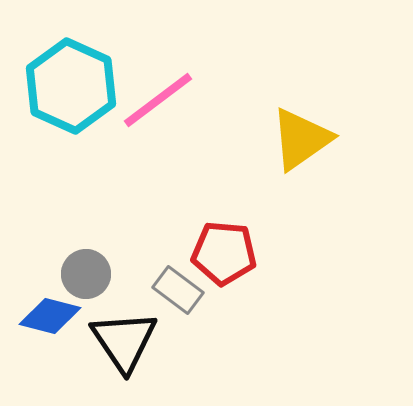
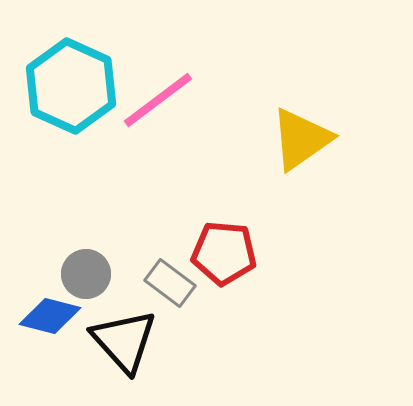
gray rectangle: moved 8 px left, 7 px up
black triangle: rotated 8 degrees counterclockwise
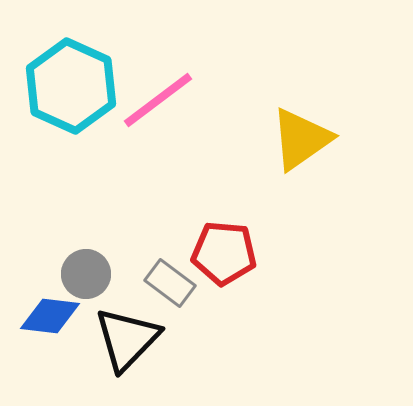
blue diamond: rotated 8 degrees counterclockwise
black triangle: moved 3 px right, 2 px up; rotated 26 degrees clockwise
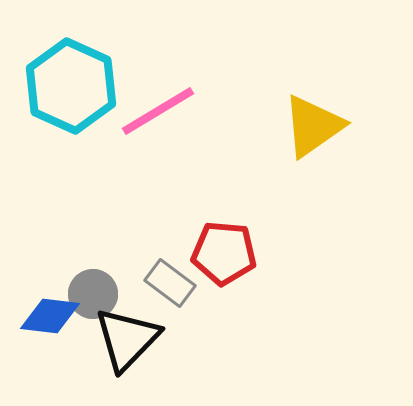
pink line: moved 11 px down; rotated 6 degrees clockwise
yellow triangle: moved 12 px right, 13 px up
gray circle: moved 7 px right, 20 px down
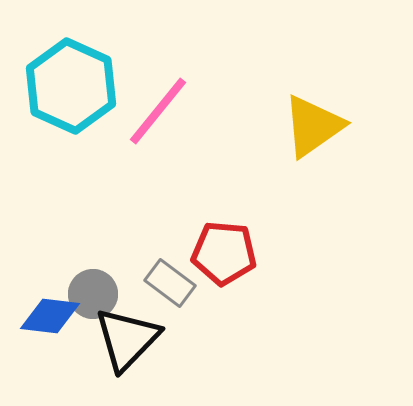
pink line: rotated 20 degrees counterclockwise
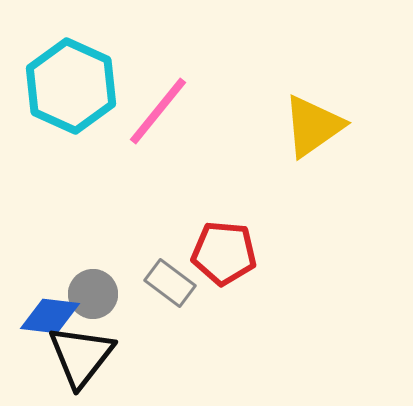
black triangle: moved 46 px left, 17 px down; rotated 6 degrees counterclockwise
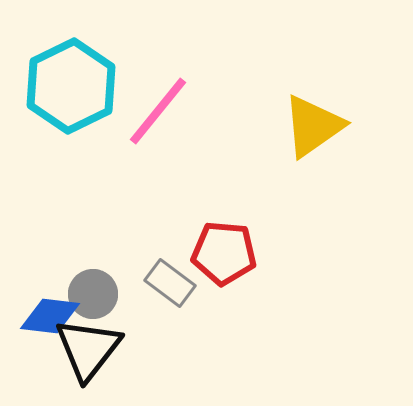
cyan hexagon: rotated 10 degrees clockwise
black triangle: moved 7 px right, 7 px up
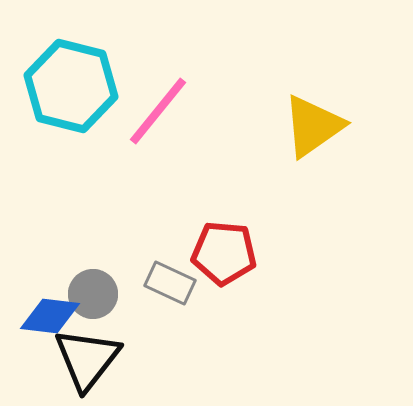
cyan hexagon: rotated 20 degrees counterclockwise
gray rectangle: rotated 12 degrees counterclockwise
black triangle: moved 1 px left, 10 px down
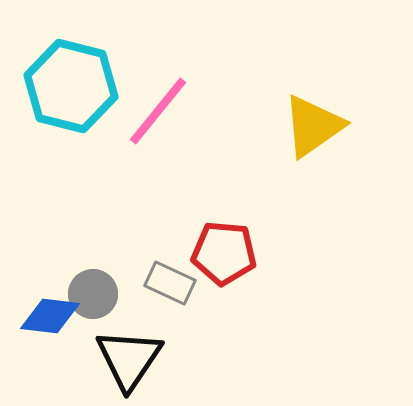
black triangle: moved 42 px right; rotated 4 degrees counterclockwise
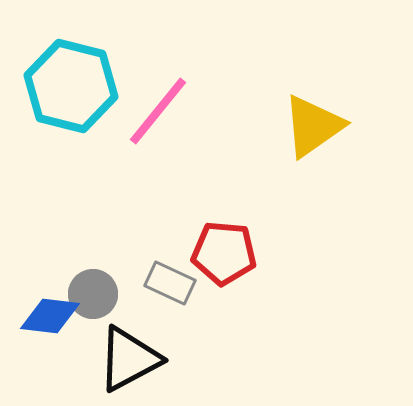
black triangle: rotated 28 degrees clockwise
